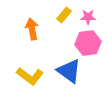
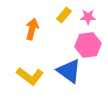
orange arrow: rotated 25 degrees clockwise
pink hexagon: moved 2 px down
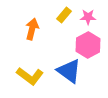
pink hexagon: rotated 20 degrees counterclockwise
